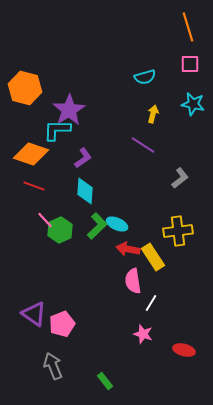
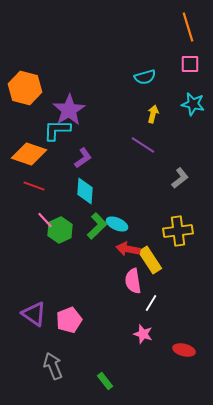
orange diamond: moved 2 px left
yellow rectangle: moved 3 px left, 3 px down
pink pentagon: moved 7 px right, 4 px up
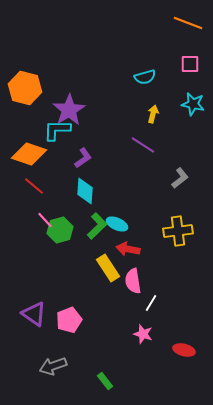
orange line: moved 4 px up; rotated 52 degrees counterclockwise
red line: rotated 20 degrees clockwise
green hexagon: rotated 10 degrees clockwise
yellow rectangle: moved 42 px left, 8 px down
gray arrow: rotated 88 degrees counterclockwise
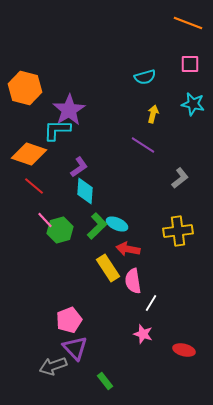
purple L-shape: moved 4 px left, 9 px down
purple triangle: moved 41 px right, 34 px down; rotated 12 degrees clockwise
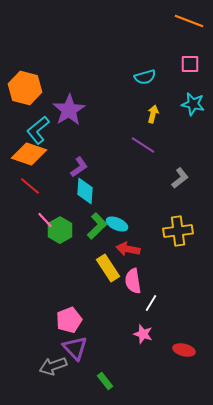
orange line: moved 1 px right, 2 px up
cyan L-shape: moved 19 px left; rotated 40 degrees counterclockwise
red line: moved 4 px left
green hexagon: rotated 15 degrees counterclockwise
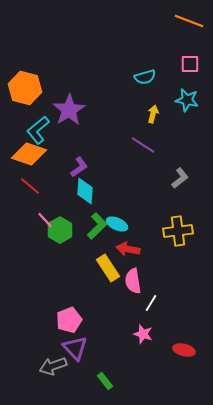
cyan star: moved 6 px left, 4 px up
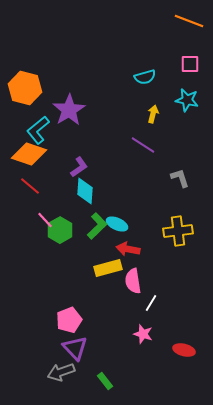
gray L-shape: rotated 70 degrees counterclockwise
yellow rectangle: rotated 72 degrees counterclockwise
gray arrow: moved 8 px right, 6 px down
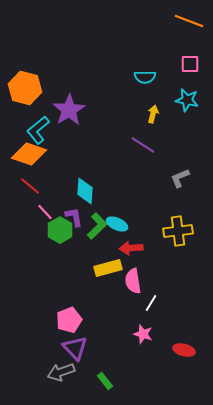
cyan semicircle: rotated 15 degrees clockwise
purple L-shape: moved 5 px left, 50 px down; rotated 65 degrees counterclockwise
gray L-shape: rotated 95 degrees counterclockwise
pink line: moved 8 px up
red arrow: moved 3 px right, 1 px up; rotated 15 degrees counterclockwise
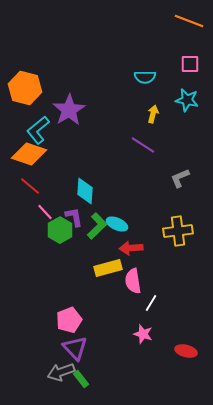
red ellipse: moved 2 px right, 1 px down
green rectangle: moved 24 px left, 2 px up
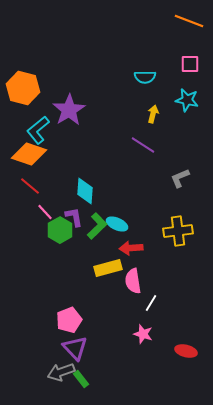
orange hexagon: moved 2 px left
